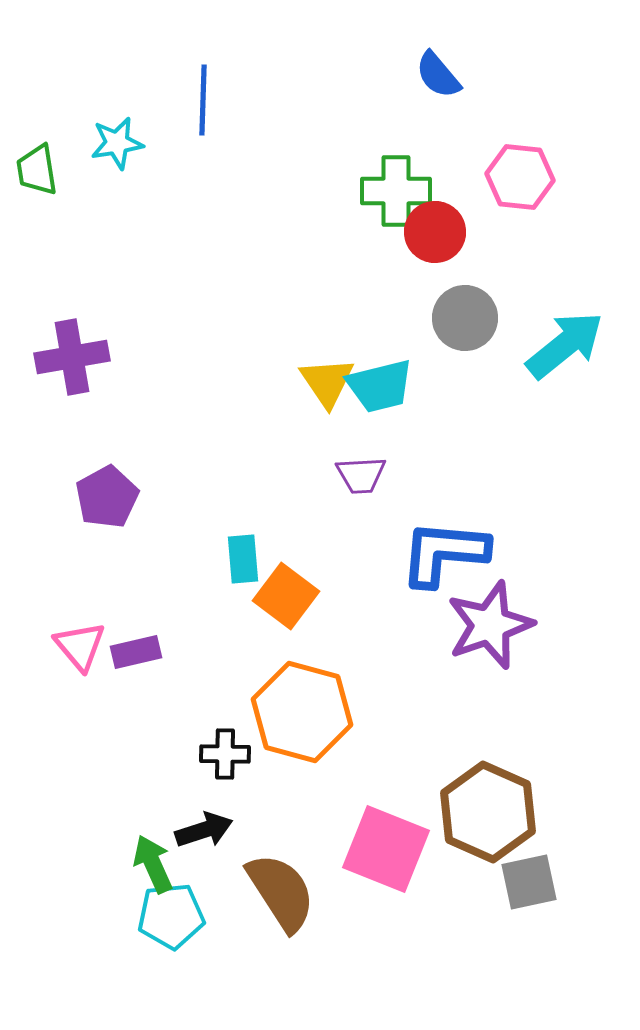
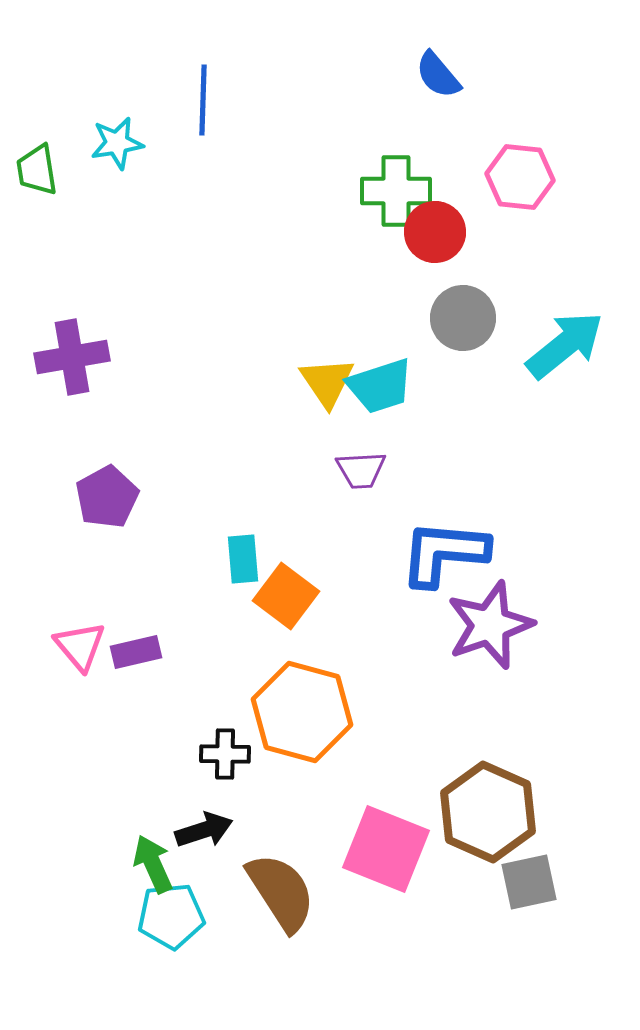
gray circle: moved 2 px left
cyan trapezoid: rotated 4 degrees counterclockwise
purple trapezoid: moved 5 px up
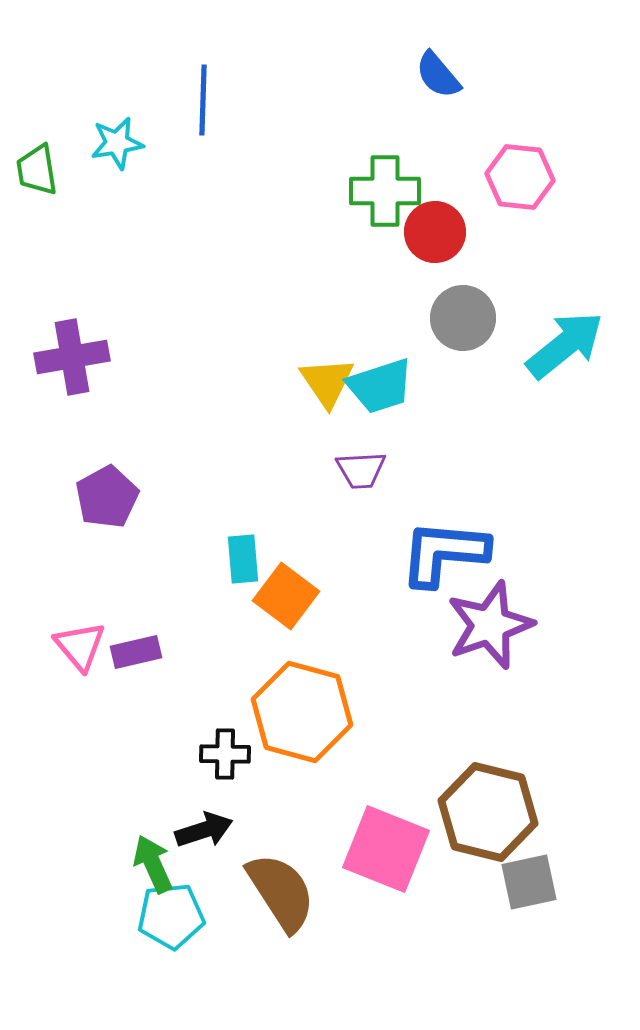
green cross: moved 11 px left
brown hexagon: rotated 10 degrees counterclockwise
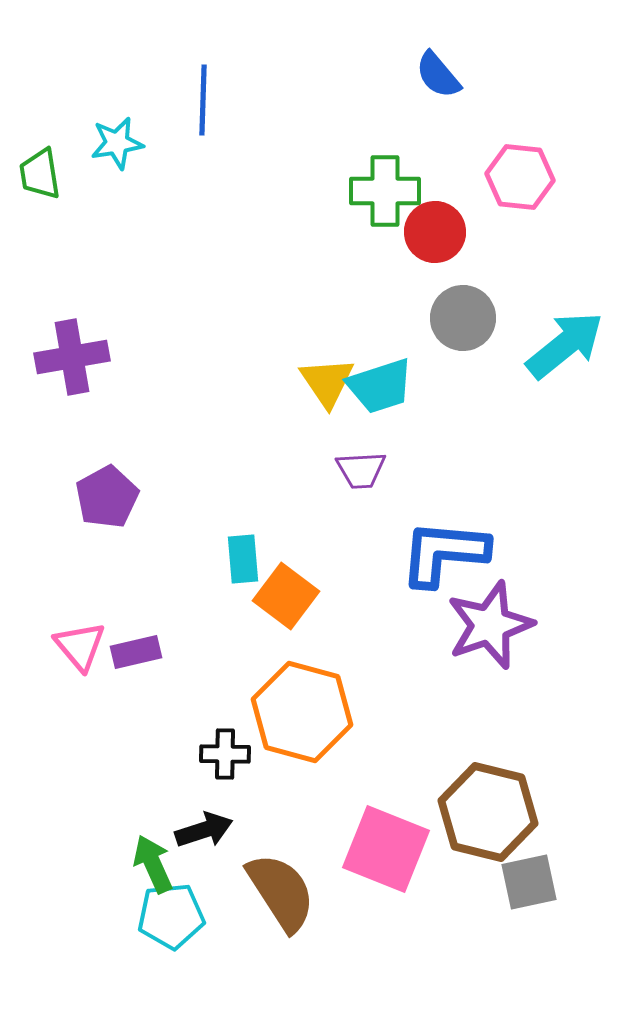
green trapezoid: moved 3 px right, 4 px down
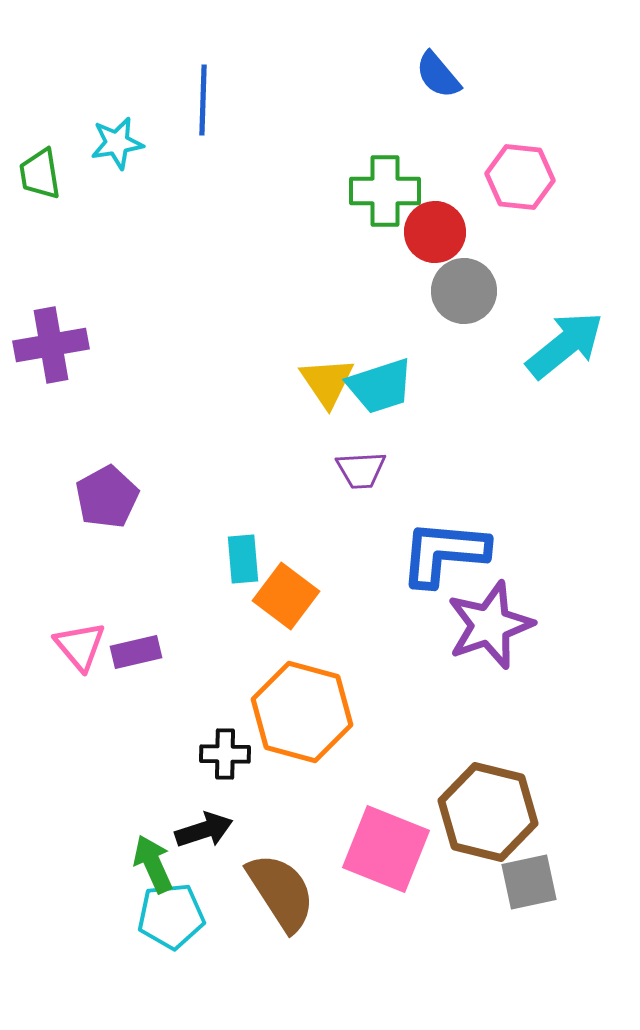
gray circle: moved 1 px right, 27 px up
purple cross: moved 21 px left, 12 px up
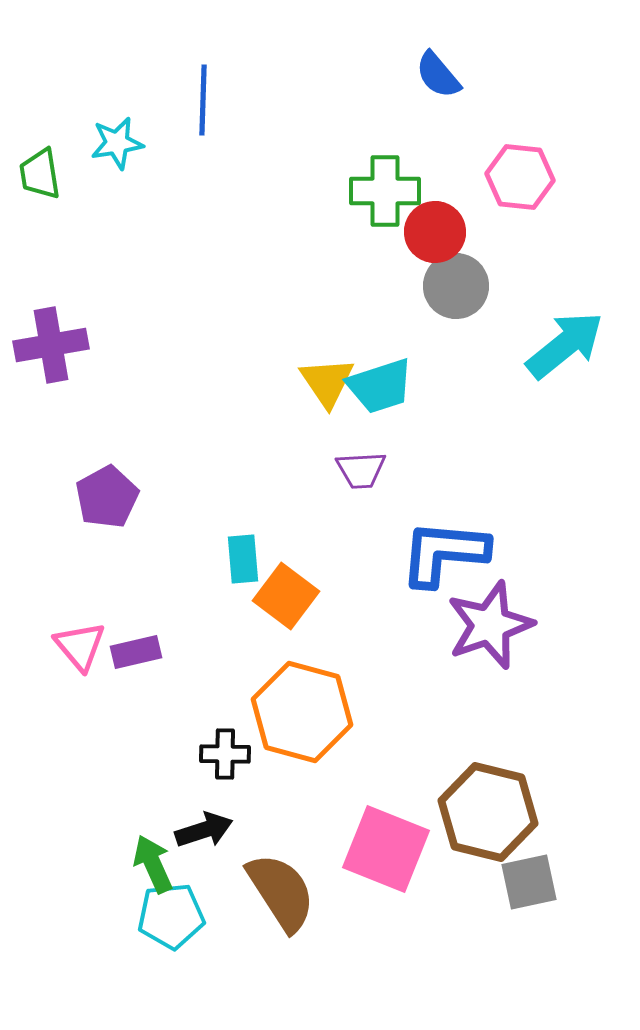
gray circle: moved 8 px left, 5 px up
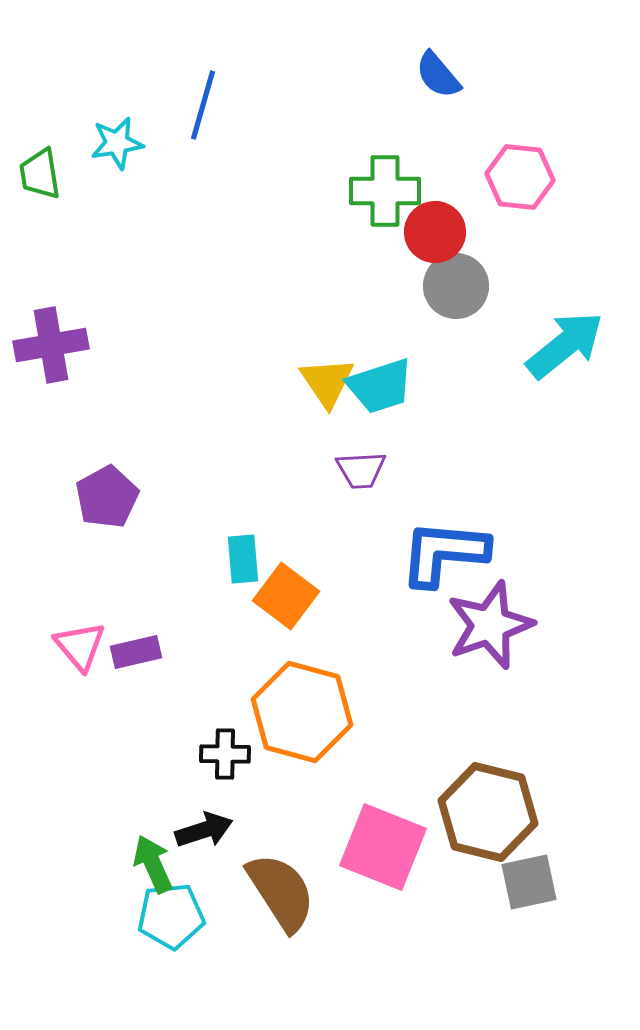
blue line: moved 5 px down; rotated 14 degrees clockwise
pink square: moved 3 px left, 2 px up
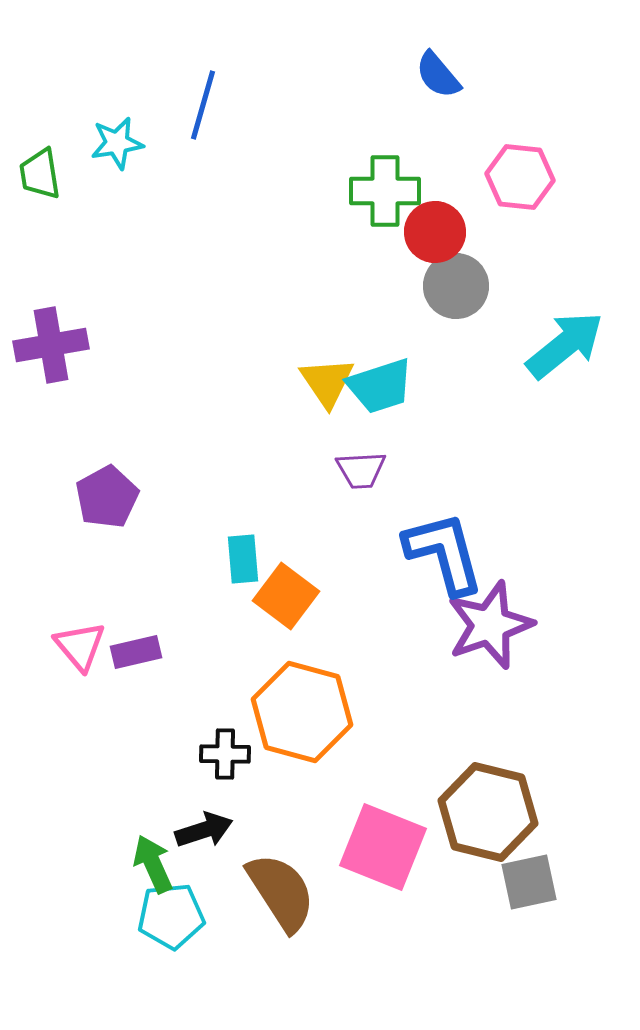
blue L-shape: rotated 70 degrees clockwise
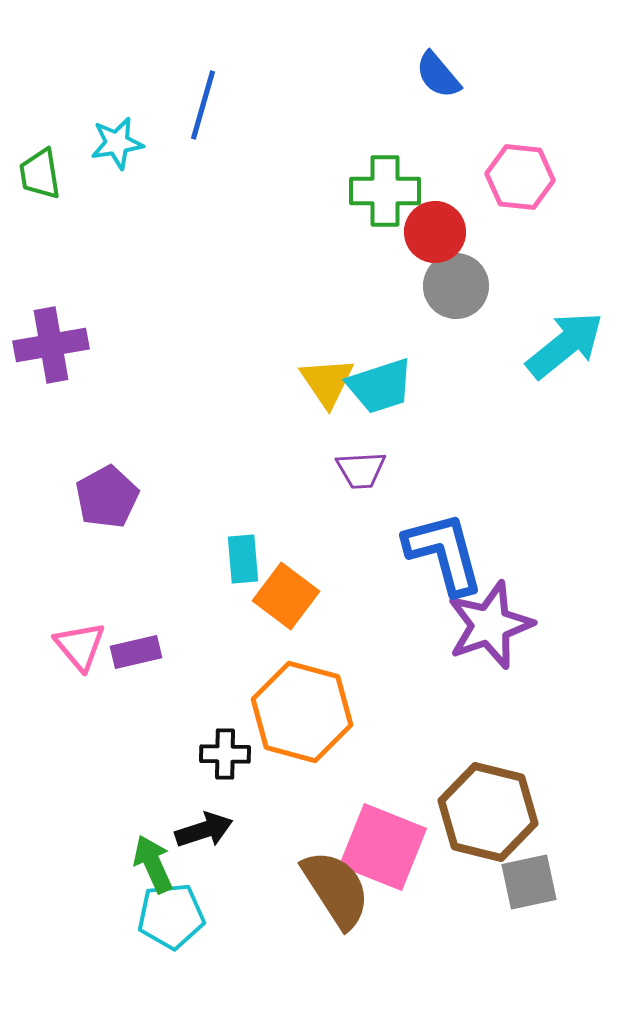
brown semicircle: moved 55 px right, 3 px up
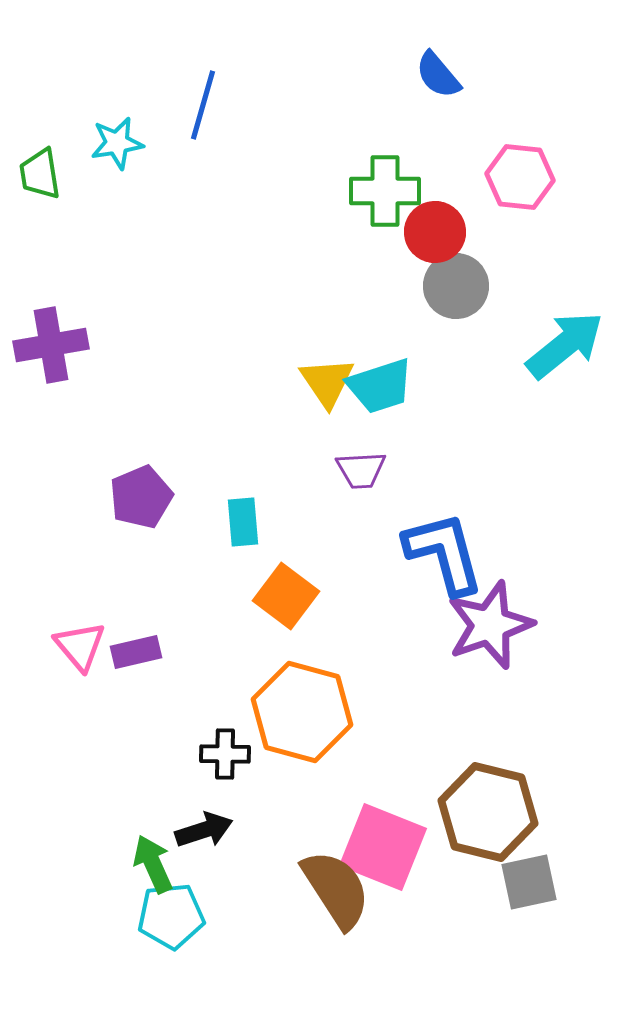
purple pentagon: moved 34 px right; rotated 6 degrees clockwise
cyan rectangle: moved 37 px up
